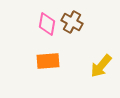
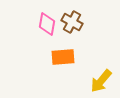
orange rectangle: moved 15 px right, 4 px up
yellow arrow: moved 15 px down
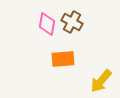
orange rectangle: moved 2 px down
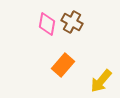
orange rectangle: moved 6 px down; rotated 45 degrees counterclockwise
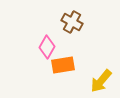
pink diamond: moved 23 px down; rotated 20 degrees clockwise
orange rectangle: rotated 40 degrees clockwise
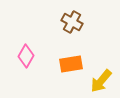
pink diamond: moved 21 px left, 9 px down
orange rectangle: moved 8 px right, 1 px up
